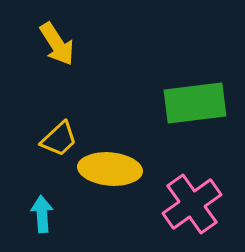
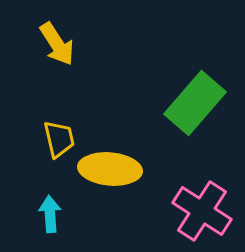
green rectangle: rotated 42 degrees counterclockwise
yellow trapezoid: rotated 60 degrees counterclockwise
pink cross: moved 10 px right, 7 px down; rotated 22 degrees counterclockwise
cyan arrow: moved 8 px right
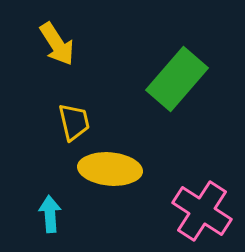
green rectangle: moved 18 px left, 24 px up
yellow trapezoid: moved 15 px right, 17 px up
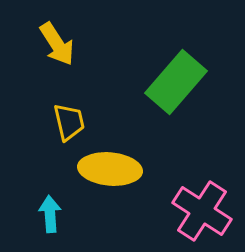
green rectangle: moved 1 px left, 3 px down
yellow trapezoid: moved 5 px left
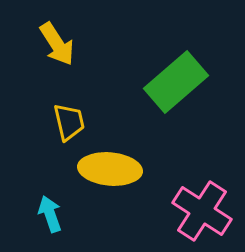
green rectangle: rotated 8 degrees clockwise
cyan arrow: rotated 15 degrees counterclockwise
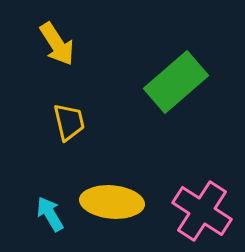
yellow ellipse: moved 2 px right, 33 px down
cyan arrow: rotated 12 degrees counterclockwise
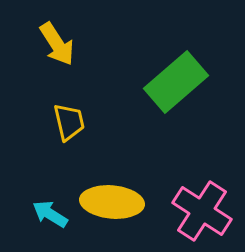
cyan arrow: rotated 27 degrees counterclockwise
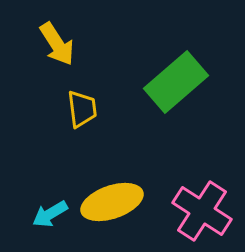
yellow trapezoid: moved 13 px right, 13 px up; rotated 6 degrees clockwise
yellow ellipse: rotated 24 degrees counterclockwise
cyan arrow: rotated 63 degrees counterclockwise
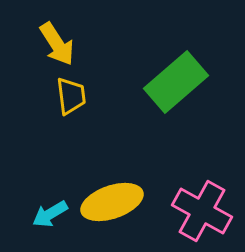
yellow trapezoid: moved 11 px left, 13 px up
pink cross: rotated 4 degrees counterclockwise
